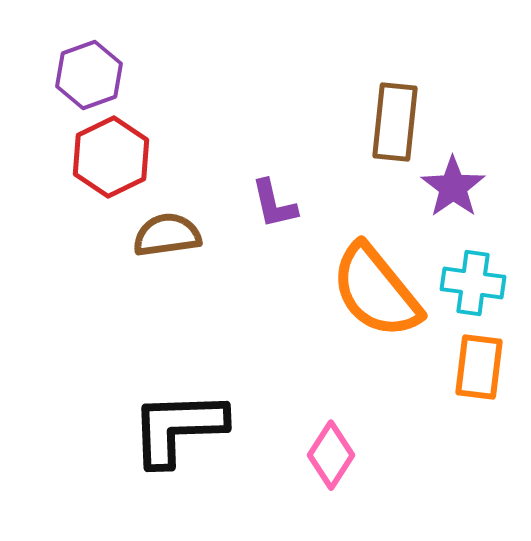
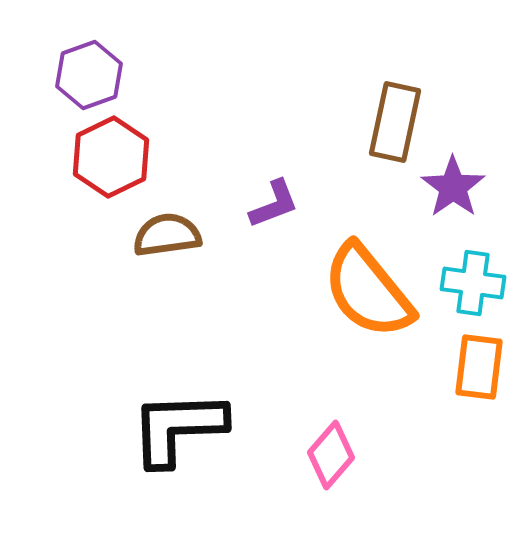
brown rectangle: rotated 6 degrees clockwise
purple L-shape: rotated 98 degrees counterclockwise
orange semicircle: moved 8 px left
pink diamond: rotated 8 degrees clockwise
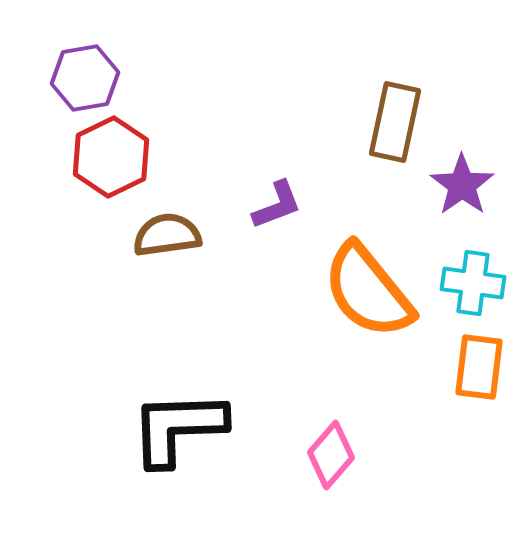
purple hexagon: moved 4 px left, 3 px down; rotated 10 degrees clockwise
purple star: moved 9 px right, 2 px up
purple L-shape: moved 3 px right, 1 px down
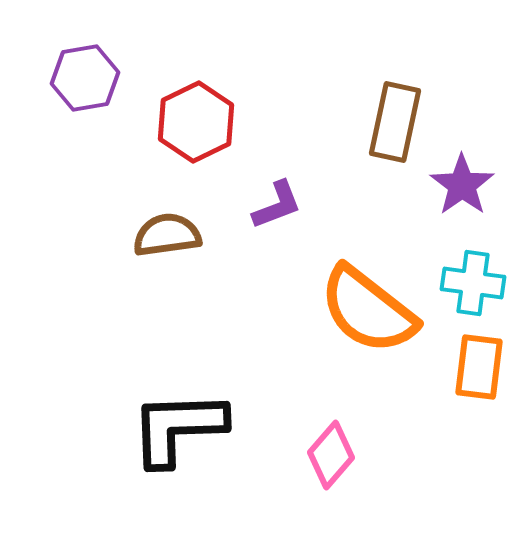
red hexagon: moved 85 px right, 35 px up
orange semicircle: moved 19 px down; rotated 13 degrees counterclockwise
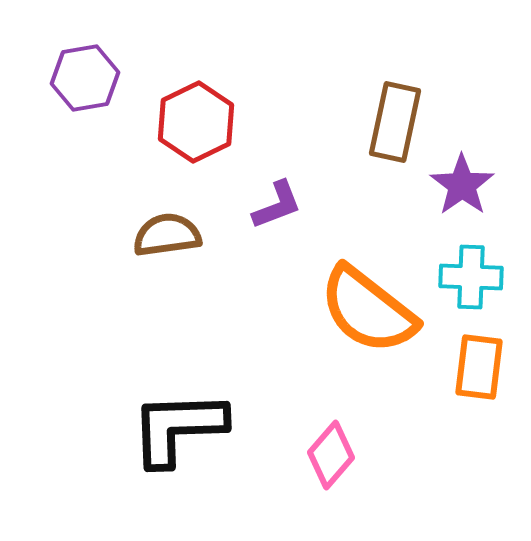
cyan cross: moved 2 px left, 6 px up; rotated 6 degrees counterclockwise
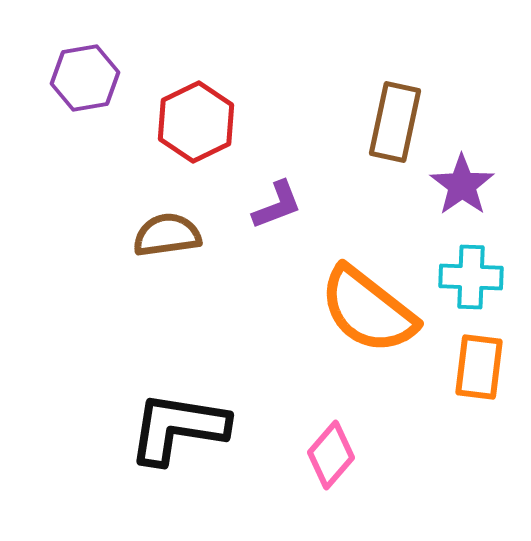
black L-shape: rotated 11 degrees clockwise
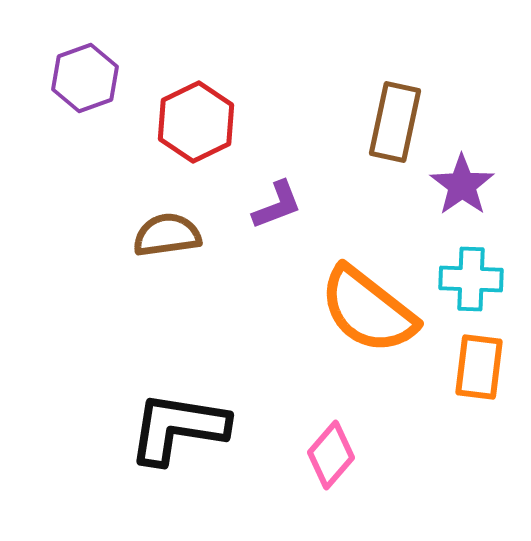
purple hexagon: rotated 10 degrees counterclockwise
cyan cross: moved 2 px down
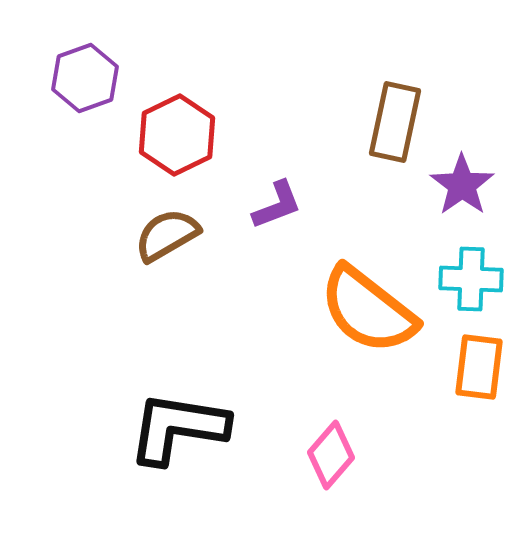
red hexagon: moved 19 px left, 13 px down
brown semicircle: rotated 22 degrees counterclockwise
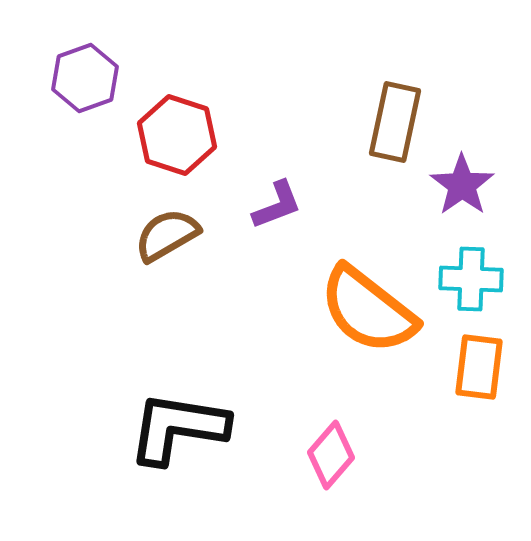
red hexagon: rotated 16 degrees counterclockwise
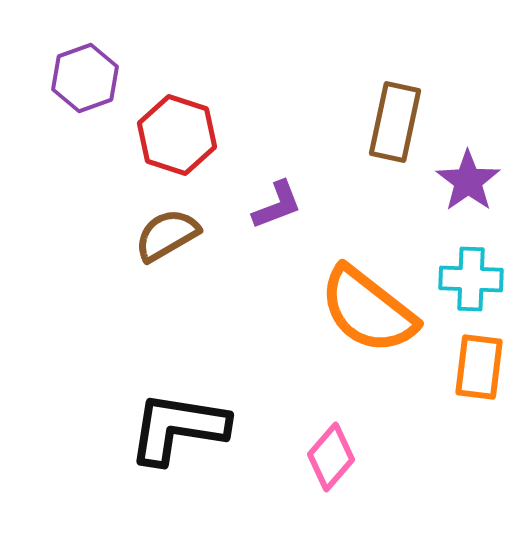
purple star: moved 6 px right, 4 px up
pink diamond: moved 2 px down
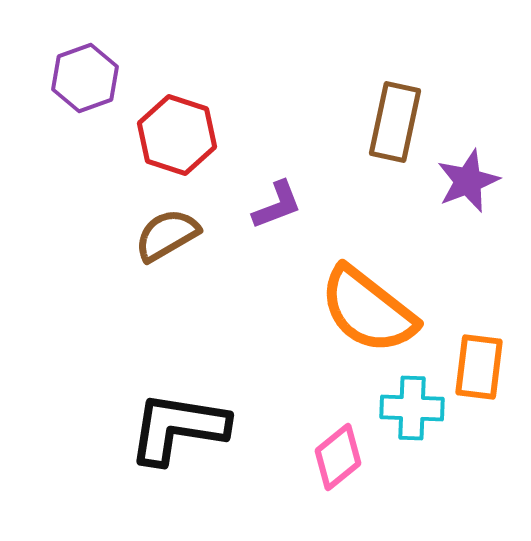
purple star: rotated 14 degrees clockwise
cyan cross: moved 59 px left, 129 px down
pink diamond: moved 7 px right; rotated 10 degrees clockwise
